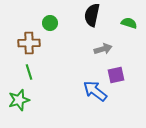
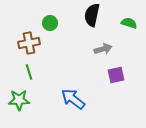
brown cross: rotated 10 degrees counterclockwise
blue arrow: moved 22 px left, 8 px down
green star: rotated 15 degrees clockwise
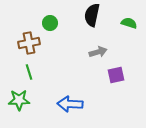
gray arrow: moved 5 px left, 3 px down
blue arrow: moved 3 px left, 5 px down; rotated 35 degrees counterclockwise
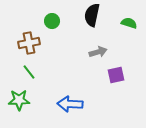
green circle: moved 2 px right, 2 px up
green line: rotated 21 degrees counterclockwise
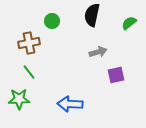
green semicircle: rotated 56 degrees counterclockwise
green star: moved 1 px up
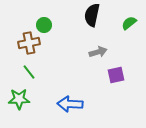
green circle: moved 8 px left, 4 px down
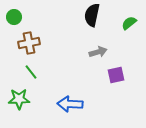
green circle: moved 30 px left, 8 px up
green line: moved 2 px right
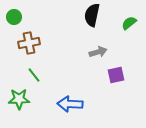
green line: moved 3 px right, 3 px down
